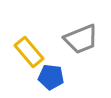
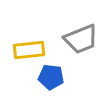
yellow rectangle: moved 2 px up; rotated 56 degrees counterclockwise
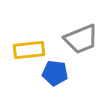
blue pentagon: moved 4 px right, 4 px up
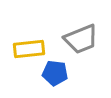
yellow rectangle: moved 1 px up
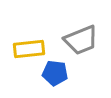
gray trapezoid: moved 1 px down
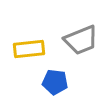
blue pentagon: moved 9 px down
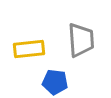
gray trapezoid: rotated 72 degrees counterclockwise
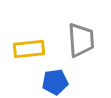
blue pentagon: rotated 15 degrees counterclockwise
